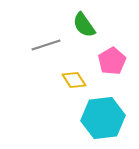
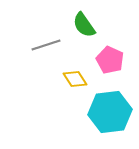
pink pentagon: moved 2 px left, 1 px up; rotated 16 degrees counterclockwise
yellow diamond: moved 1 px right, 1 px up
cyan hexagon: moved 7 px right, 6 px up
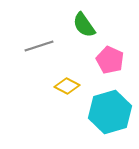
gray line: moved 7 px left, 1 px down
yellow diamond: moved 8 px left, 7 px down; rotated 30 degrees counterclockwise
cyan hexagon: rotated 9 degrees counterclockwise
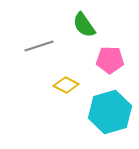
pink pentagon: rotated 24 degrees counterclockwise
yellow diamond: moved 1 px left, 1 px up
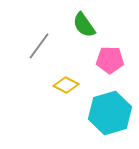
gray line: rotated 36 degrees counterclockwise
cyan hexagon: moved 1 px down
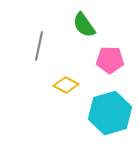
gray line: rotated 24 degrees counterclockwise
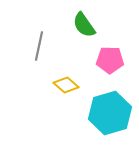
yellow diamond: rotated 15 degrees clockwise
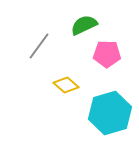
green semicircle: rotated 100 degrees clockwise
gray line: rotated 24 degrees clockwise
pink pentagon: moved 3 px left, 6 px up
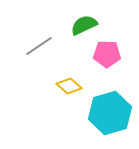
gray line: rotated 20 degrees clockwise
yellow diamond: moved 3 px right, 1 px down
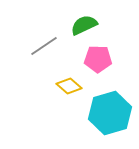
gray line: moved 5 px right
pink pentagon: moved 9 px left, 5 px down
